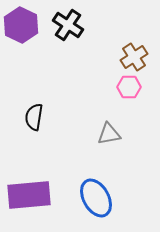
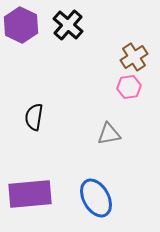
black cross: rotated 8 degrees clockwise
pink hexagon: rotated 10 degrees counterclockwise
purple rectangle: moved 1 px right, 1 px up
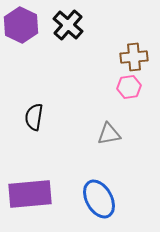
brown cross: rotated 28 degrees clockwise
blue ellipse: moved 3 px right, 1 px down
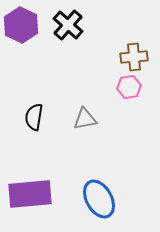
gray triangle: moved 24 px left, 15 px up
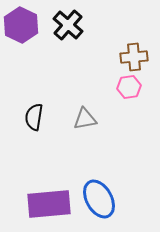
purple rectangle: moved 19 px right, 10 px down
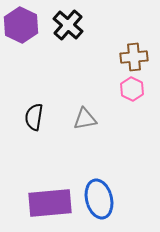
pink hexagon: moved 3 px right, 2 px down; rotated 25 degrees counterclockwise
blue ellipse: rotated 15 degrees clockwise
purple rectangle: moved 1 px right, 1 px up
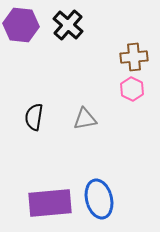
purple hexagon: rotated 20 degrees counterclockwise
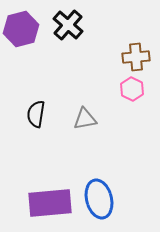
purple hexagon: moved 4 px down; rotated 20 degrees counterclockwise
brown cross: moved 2 px right
black semicircle: moved 2 px right, 3 px up
